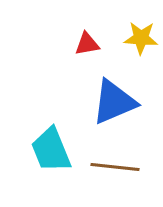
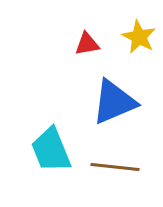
yellow star: moved 2 px left, 1 px up; rotated 24 degrees clockwise
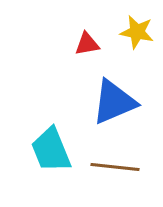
yellow star: moved 2 px left, 5 px up; rotated 16 degrees counterclockwise
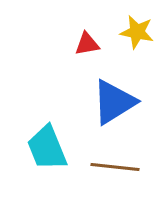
blue triangle: rotated 9 degrees counterclockwise
cyan trapezoid: moved 4 px left, 2 px up
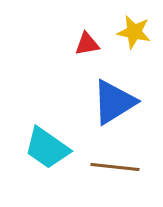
yellow star: moved 3 px left
cyan trapezoid: rotated 33 degrees counterclockwise
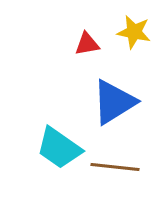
cyan trapezoid: moved 12 px right
